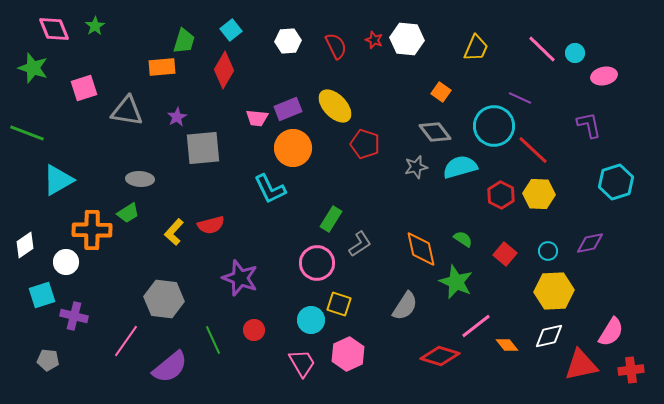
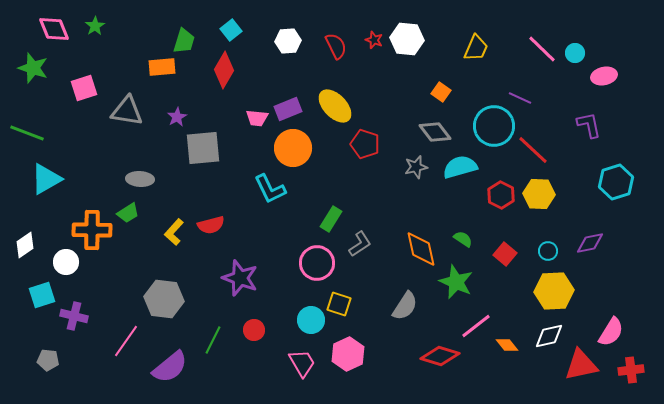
cyan triangle at (58, 180): moved 12 px left, 1 px up
green line at (213, 340): rotated 52 degrees clockwise
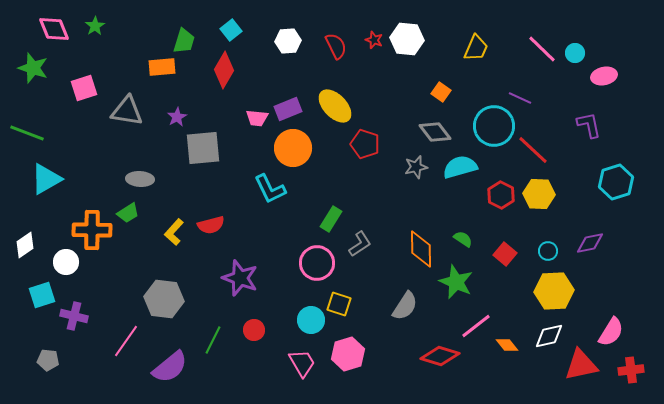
orange diamond at (421, 249): rotated 12 degrees clockwise
pink hexagon at (348, 354): rotated 8 degrees clockwise
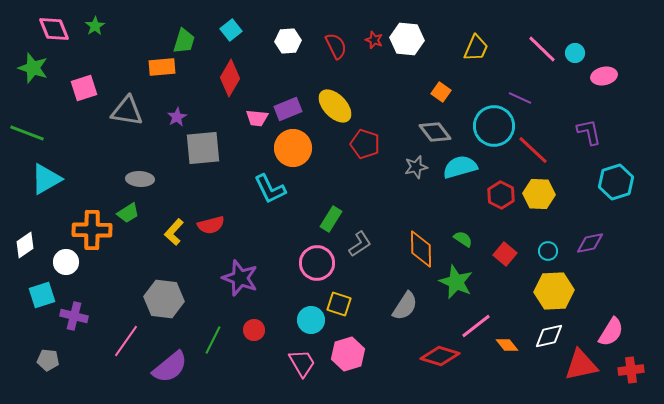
red diamond at (224, 70): moved 6 px right, 8 px down
purple L-shape at (589, 125): moved 7 px down
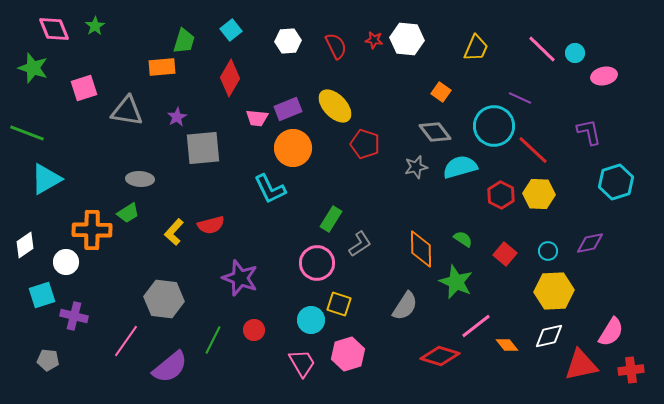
red star at (374, 40): rotated 12 degrees counterclockwise
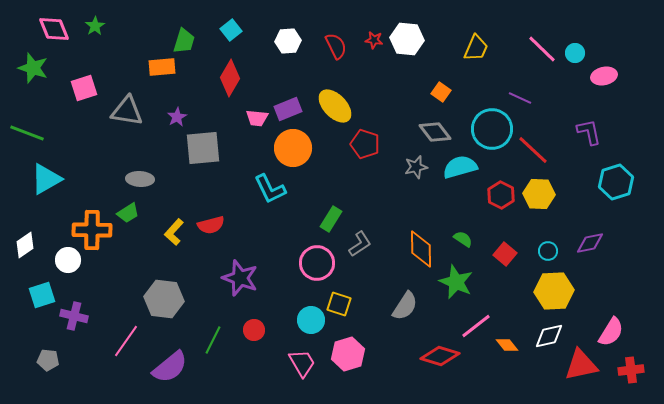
cyan circle at (494, 126): moved 2 px left, 3 px down
white circle at (66, 262): moved 2 px right, 2 px up
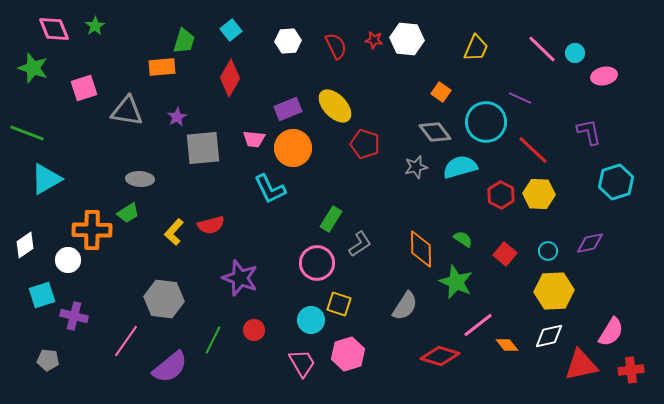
pink trapezoid at (257, 118): moved 3 px left, 21 px down
cyan circle at (492, 129): moved 6 px left, 7 px up
pink line at (476, 326): moved 2 px right, 1 px up
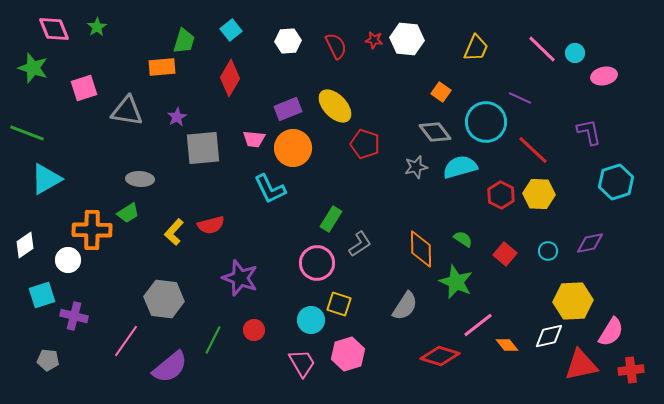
green star at (95, 26): moved 2 px right, 1 px down
yellow hexagon at (554, 291): moved 19 px right, 10 px down
